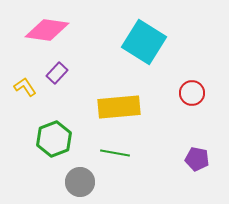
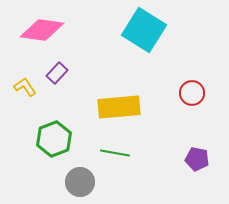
pink diamond: moved 5 px left
cyan square: moved 12 px up
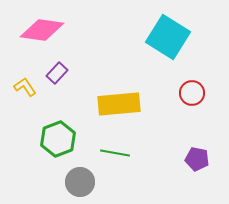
cyan square: moved 24 px right, 7 px down
yellow rectangle: moved 3 px up
green hexagon: moved 4 px right
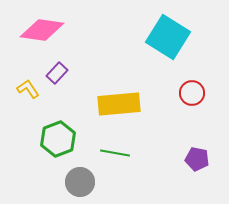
yellow L-shape: moved 3 px right, 2 px down
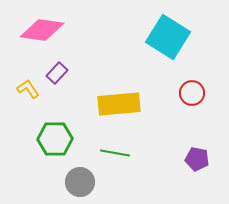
green hexagon: moved 3 px left; rotated 20 degrees clockwise
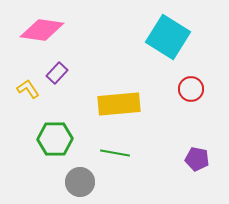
red circle: moved 1 px left, 4 px up
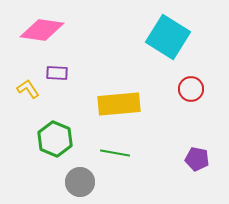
purple rectangle: rotated 50 degrees clockwise
green hexagon: rotated 24 degrees clockwise
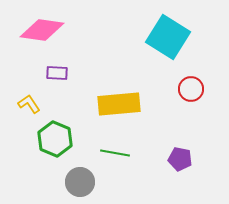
yellow L-shape: moved 1 px right, 15 px down
purple pentagon: moved 17 px left
